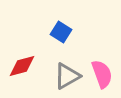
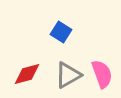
red diamond: moved 5 px right, 8 px down
gray triangle: moved 1 px right, 1 px up
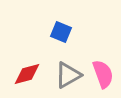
blue square: rotated 10 degrees counterclockwise
pink semicircle: moved 1 px right
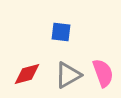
blue square: rotated 15 degrees counterclockwise
pink semicircle: moved 1 px up
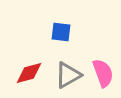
red diamond: moved 2 px right, 1 px up
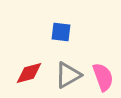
pink semicircle: moved 4 px down
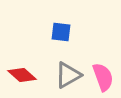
red diamond: moved 7 px left, 2 px down; rotated 56 degrees clockwise
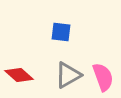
red diamond: moved 3 px left
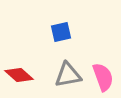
blue square: rotated 20 degrees counterclockwise
gray triangle: rotated 20 degrees clockwise
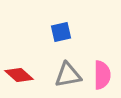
pink semicircle: moved 1 px left, 2 px up; rotated 20 degrees clockwise
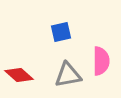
pink semicircle: moved 1 px left, 14 px up
